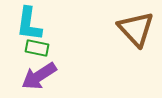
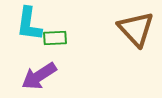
green rectangle: moved 18 px right, 10 px up; rotated 15 degrees counterclockwise
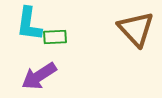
green rectangle: moved 1 px up
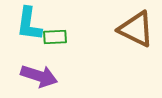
brown triangle: rotated 21 degrees counterclockwise
purple arrow: rotated 129 degrees counterclockwise
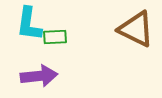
purple arrow: rotated 24 degrees counterclockwise
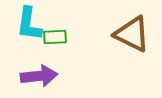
brown triangle: moved 4 px left, 5 px down
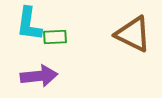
brown triangle: moved 1 px right
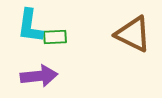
cyan L-shape: moved 1 px right, 2 px down
